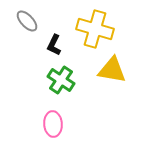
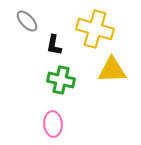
black L-shape: rotated 15 degrees counterclockwise
yellow triangle: rotated 12 degrees counterclockwise
green cross: rotated 20 degrees counterclockwise
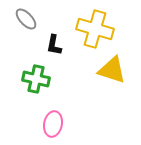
gray ellipse: moved 1 px left, 2 px up
yellow triangle: rotated 20 degrees clockwise
green cross: moved 25 px left, 1 px up
pink ellipse: rotated 15 degrees clockwise
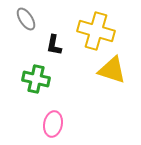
gray ellipse: rotated 10 degrees clockwise
yellow cross: moved 1 px right, 2 px down
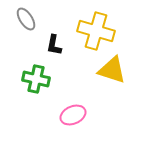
pink ellipse: moved 20 px right, 9 px up; rotated 55 degrees clockwise
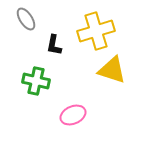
yellow cross: rotated 33 degrees counterclockwise
green cross: moved 2 px down
